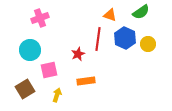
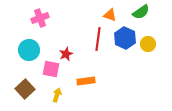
cyan circle: moved 1 px left
red star: moved 12 px left
pink square: moved 2 px right, 1 px up; rotated 24 degrees clockwise
brown square: rotated 12 degrees counterclockwise
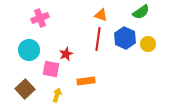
orange triangle: moved 9 px left
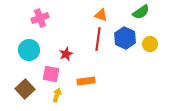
yellow circle: moved 2 px right
pink square: moved 5 px down
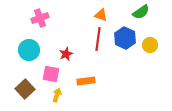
yellow circle: moved 1 px down
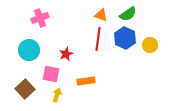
green semicircle: moved 13 px left, 2 px down
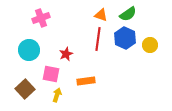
pink cross: moved 1 px right
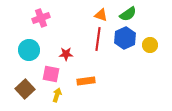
blue hexagon: rotated 10 degrees clockwise
red star: rotated 24 degrees clockwise
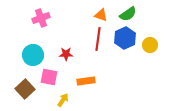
cyan circle: moved 4 px right, 5 px down
pink square: moved 2 px left, 3 px down
yellow arrow: moved 6 px right, 5 px down; rotated 16 degrees clockwise
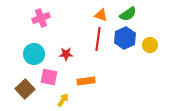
cyan circle: moved 1 px right, 1 px up
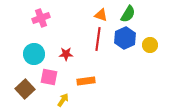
green semicircle: rotated 24 degrees counterclockwise
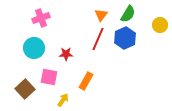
orange triangle: rotated 48 degrees clockwise
red line: rotated 15 degrees clockwise
yellow circle: moved 10 px right, 20 px up
cyan circle: moved 6 px up
orange rectangle: rotated 54 degrees counterclockwise
